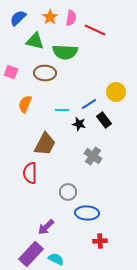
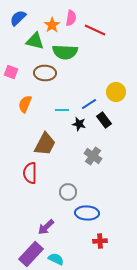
orange star: moved 2 px right, 8 px down
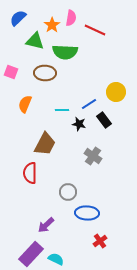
purple arrow: moved 2 px up
red cross: rotated 32 degrees counterclockwise
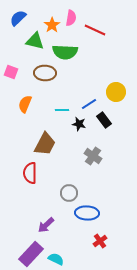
gray circle: moved 1 px right, 1 px down
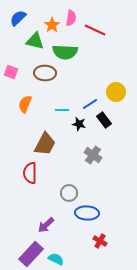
blue line: moved 1 px right
gray cross: moved 1 px up
red cross: rotated 24 degrees counterclockwise
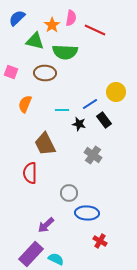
blue semicircle: moved 1 px left
brown trapezoid: rotated 125 degrees clockwise
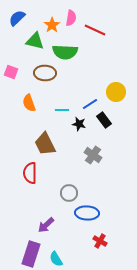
orange semicircle: moved 4 px right, 1 px up; rotated 42 degrees counterclockwise
purple rectangle: rotated 25 degrees counterclockwise
cyan semicircle: rotated 147 degrees counterclockwise
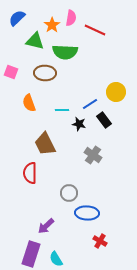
purple arrow: moved 1 px down
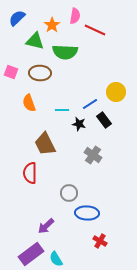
pink semicircle: moved 4 px right, 2 px up
brown ellipse: moved 5 px left
purple rectangle: rotated 35 degrees clockwise
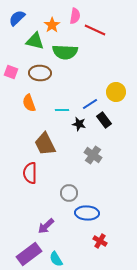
purple rectangle: moved 2 px left
